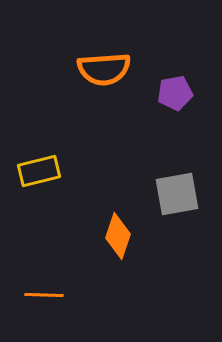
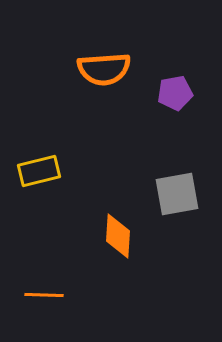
orange diamond: rotated 15 degrees counterclockwise
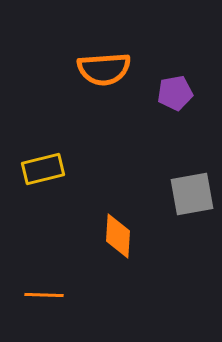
yellow rectangle: moved 4 px right, 2 px up
gray square: moved 15 px right
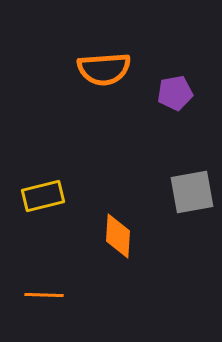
yellow rectangle: moved 27 px down
gray square: moved 2 px up
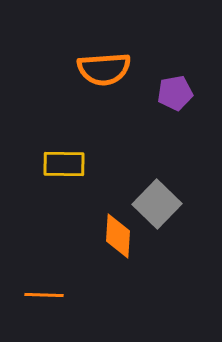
gray square: moved 35 px left, 12 px down; rotated 36 degrees counterclockwise
yellow rectangle: moved 21 px right, 32 px up; rotated 15 degrees clockwise
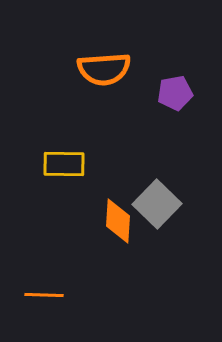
orange diamond: moved 15 px up
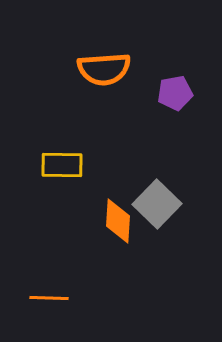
yellow rectangle: moved 2 px left, 1 px down
orange line: moved 5 px right, 3 px down
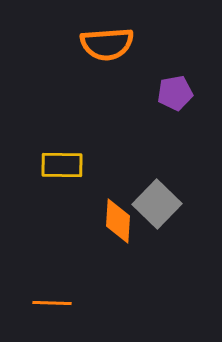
orange semicircle: moved 3 px right, 25 px up
orange line: moved 3 px right, 5 px down
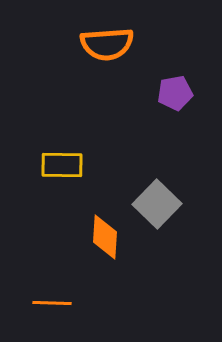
orange diamond: moved 13 px left, 16 px down
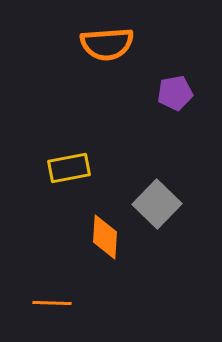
yellow rectangle: moved 7 px right, 3 px down; rotated 12 degrees counterclockwise
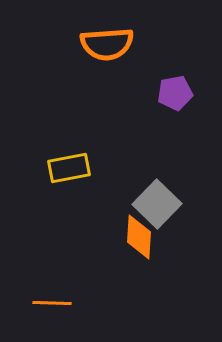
orange diamond: moved 34 px right
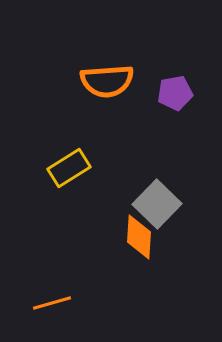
orange semicircle: moved 37 px down
yellow rectangle: rotated 21 degrees counterclockwise
orange line: rotated 18 degrees counterclockwise
